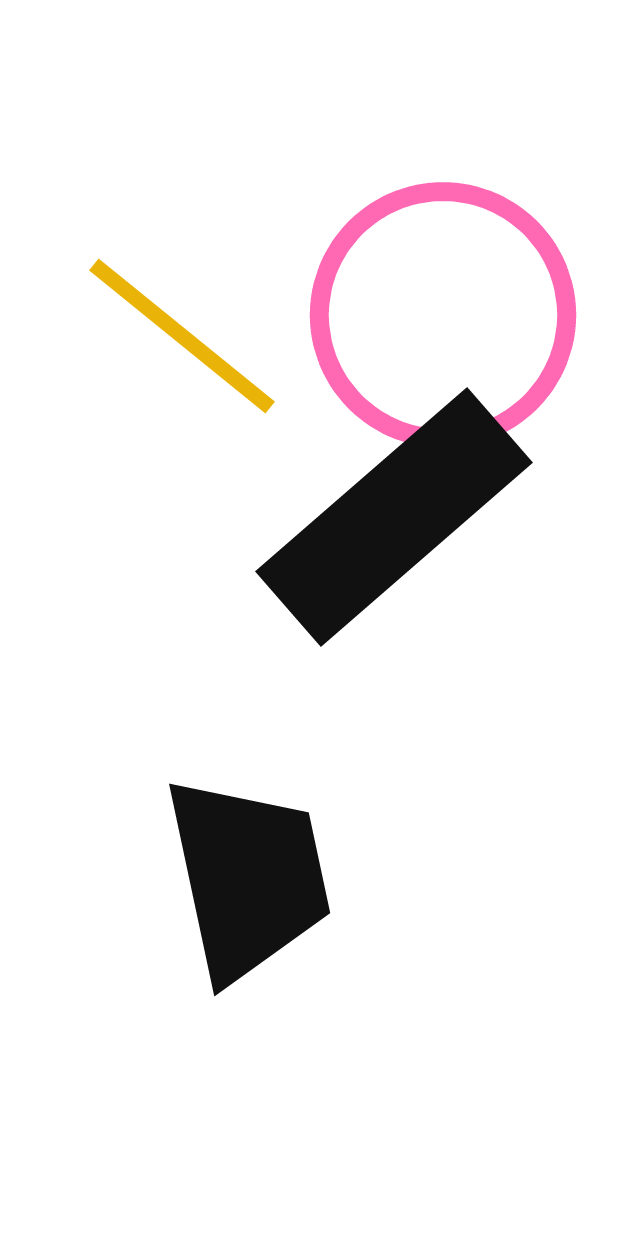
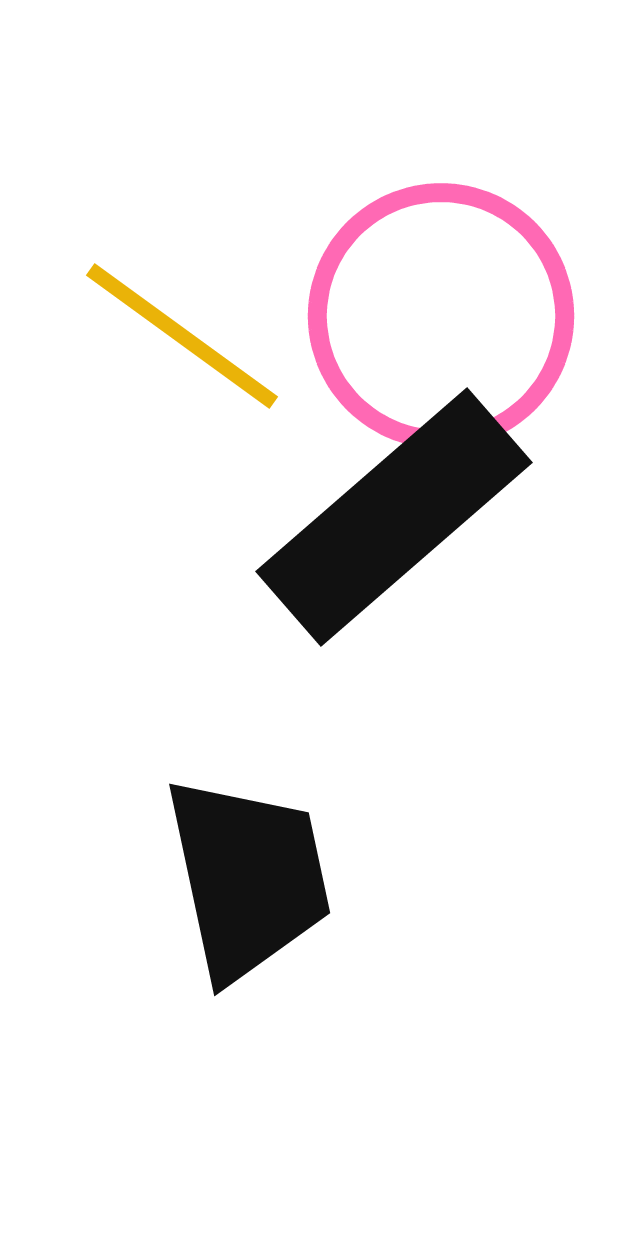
pink circle: moved 2 px left, 1 px down
yellow line: rotated 3 degrees counterclockwise
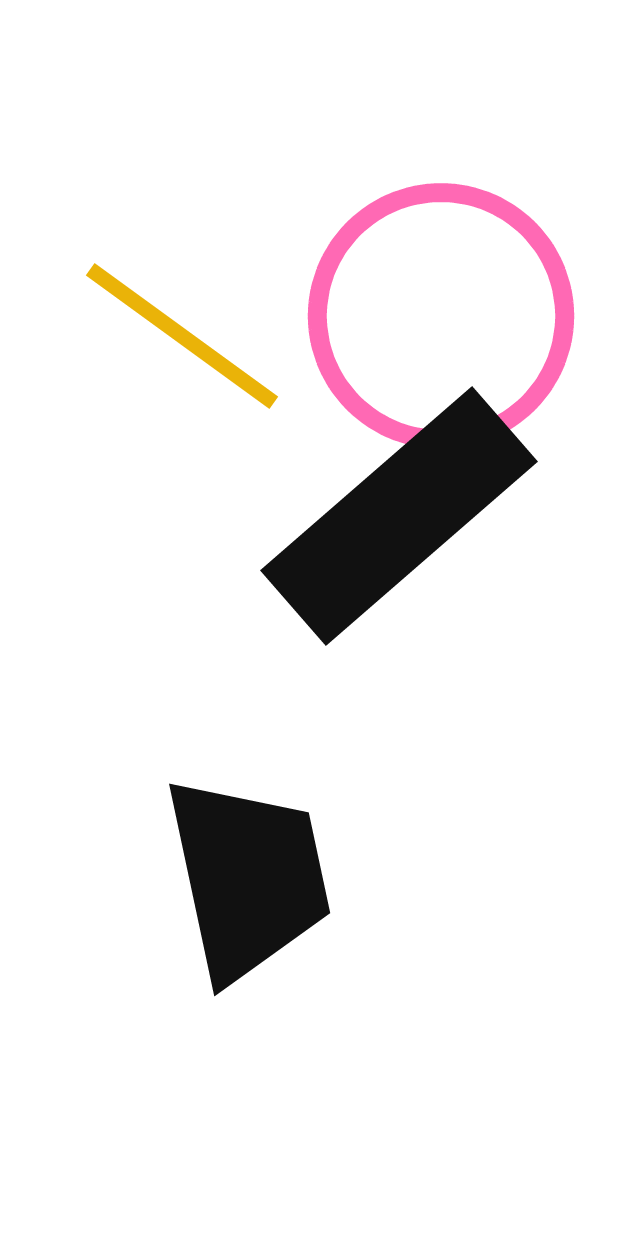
black rectangle: moved 5 px right, 1 px up
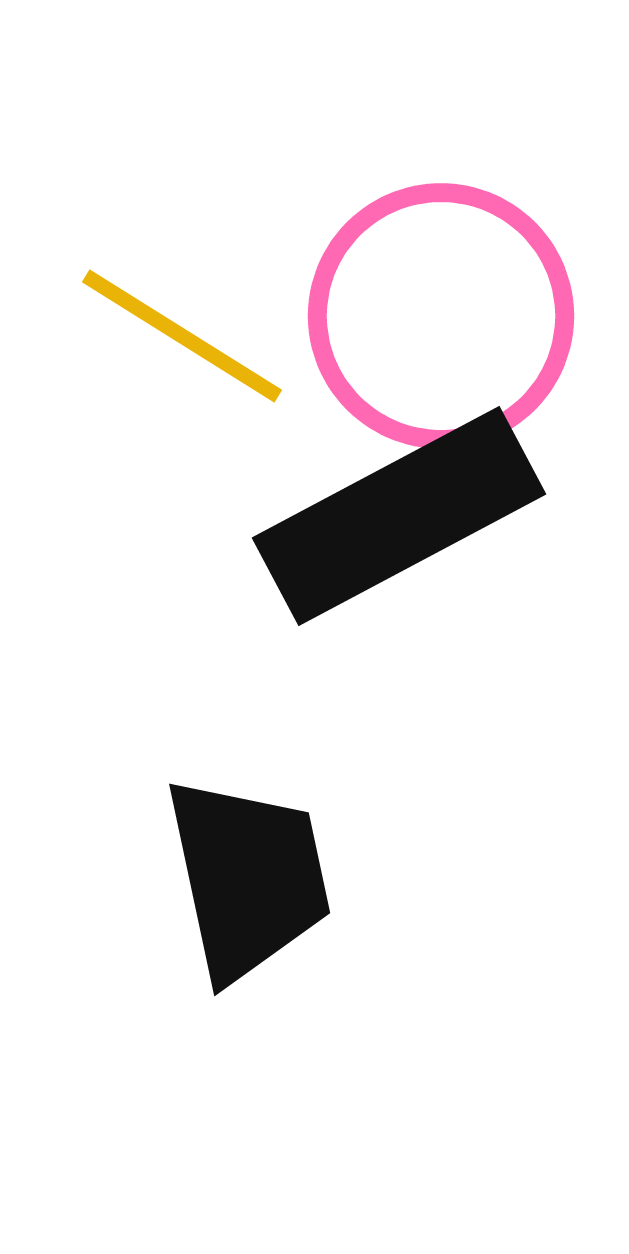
yellow line: rotated 4 degrees counterclockwise
black rectangle: rotated 13 degrees clockwise
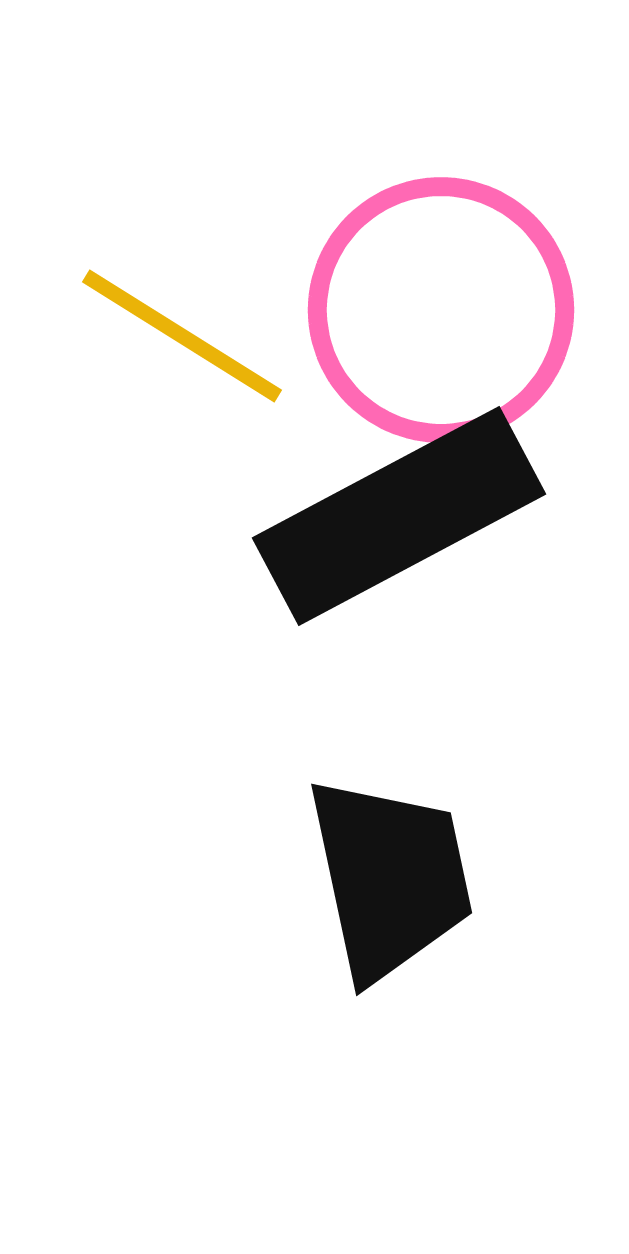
pink circle: moved 6 px up
black trapezoid: moved 142 px right
